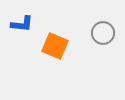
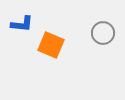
orange square: moved 4 px left, 1 px up
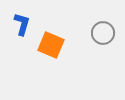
blue L-shape: rotated 80 degrees counterclockwise
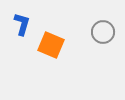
gray circle: moved 1 px up
